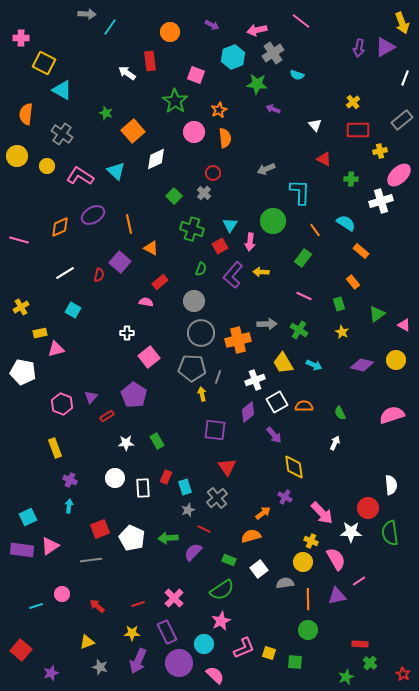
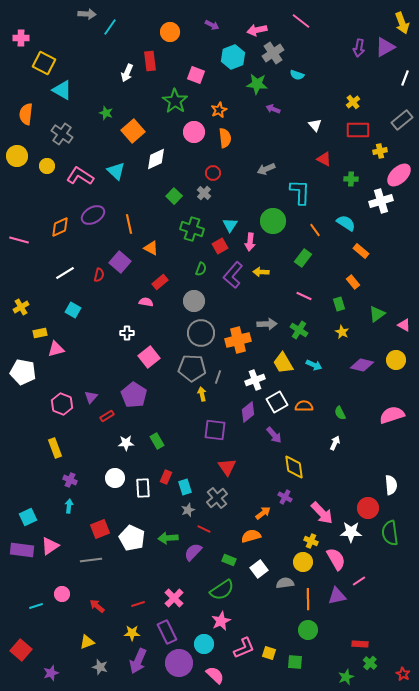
white arrow at (127, 73): rotated 102 degrees counterclockwise
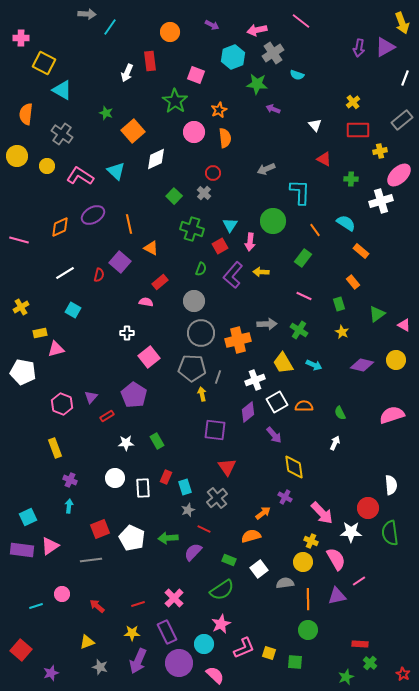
pink star at (221, 621): moved 3 px down
